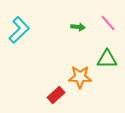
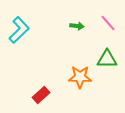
green arrow: moved 1 px left, 1 px up
red rectangle: moved 15 px left
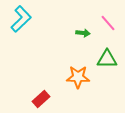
green arrow: moved 6 px right, 7 px down
cyan L-shape: moved 2 px right, 11 px up
orange star: moved 2 px left
red rectangle: moved 4 px down
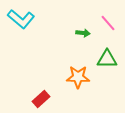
cyan L-shape: rotated 84 degrees clockwise
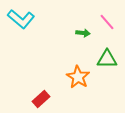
pink line: moved 1 px left, 1 px up
orange star: rotated 30 degrees clockwise
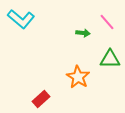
green triangle: moved 3 px right
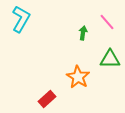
cyan L-shape: rotated 100 degrees counterclockwise
green arrow: rotated 88 degrees counterclockwise
red rectangle: moved 6 px right
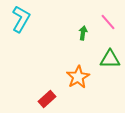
pink line: moved 1 px right
orange star: rotated 10 degrees clockwise
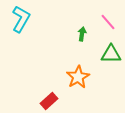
green arrow: moved 1 px left, 1 px down
green triangle: moved 1 px right, 5 px up
red rectangle: moved 2 px right, 2 px down
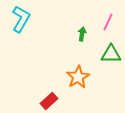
pink line: rotated 66 degrees clockwise
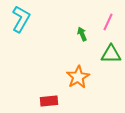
green arrow: rotated 32 degrees counterclockwise
red rectangle: rotated 36 degrees clockwise
